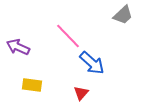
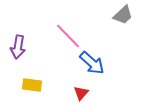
purple arrow: rotated 105 degrees counterclockwise
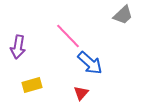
blue arrow: moved 2 px left
yellow rectangle: rotated 24 degrees counterclockwise
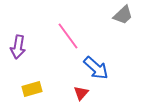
pink line: rotated 8 degrees clockwise
blue arrow: moved 6 px right, 5 px down
yellow rectangle: moved 4 px down
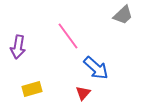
red triangle: moved 2 px right
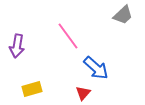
purple arrow: moved 1 px left, 1 px up
